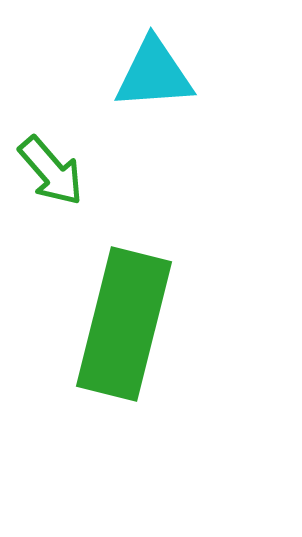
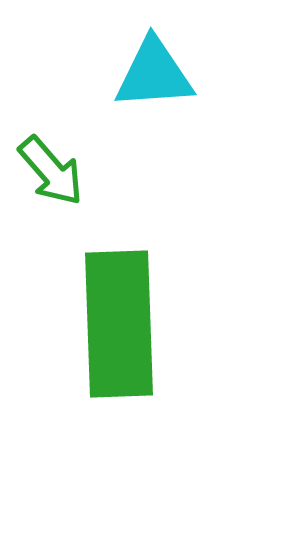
green rectangle: moved 5 px left; rotated 16 degrees counterclockwise
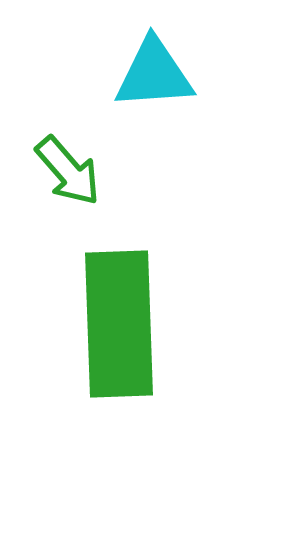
green arrow: moved 17 px right
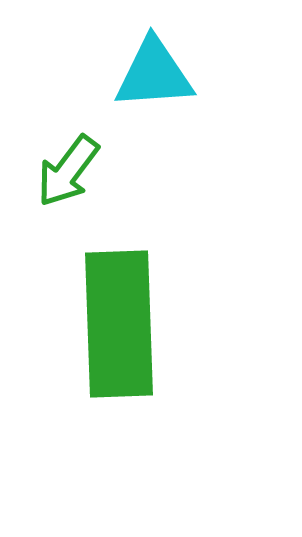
green arrow: rotated 78 degrees clockwise
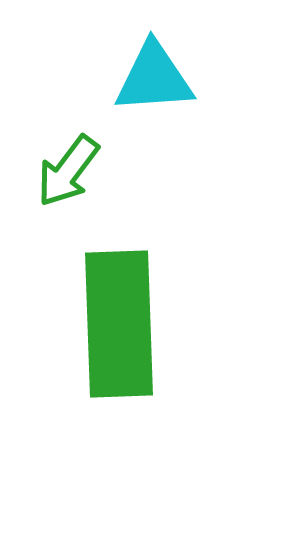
cyan triangle: moved 4 px down
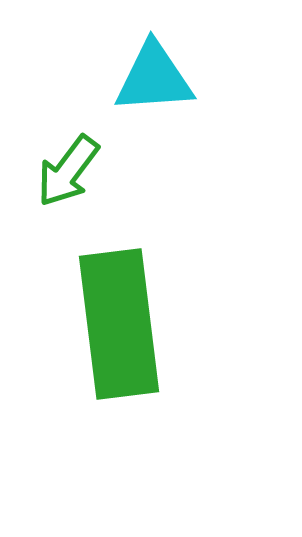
green rectangle: rotated 5 degrees counterclockwise
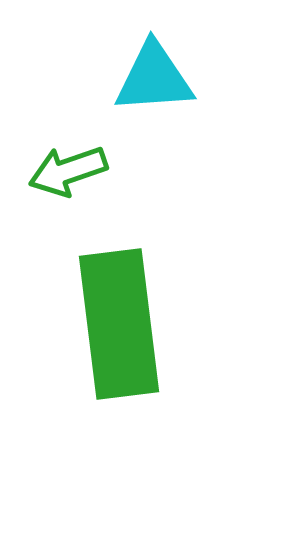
green arrow: rotated 34 degrees clockwise
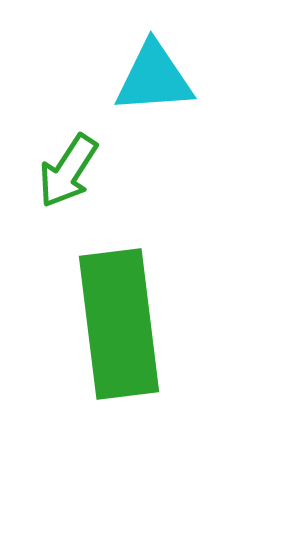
green arrow: rotated 38 degrees counterclockwise
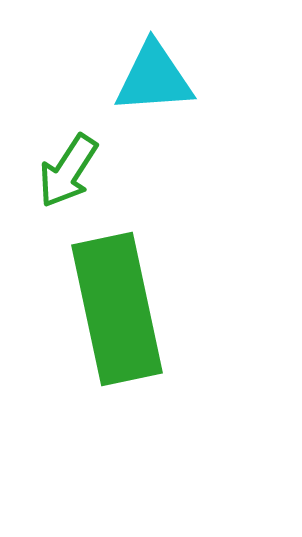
green rectangle: moved 2 px left, 15 px up; rotated 5 degrees counterclockwise
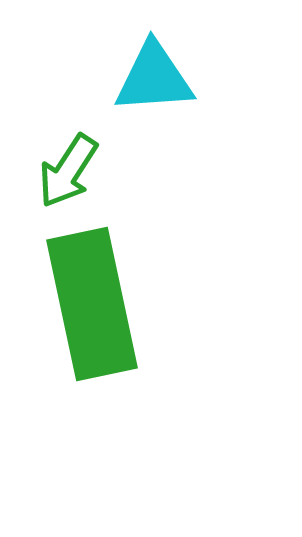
green rectangle: moved 25 px left, 5 px up
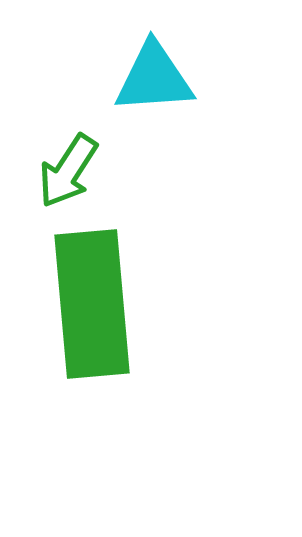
green rectangle: rotated 7 degrees clockwise
